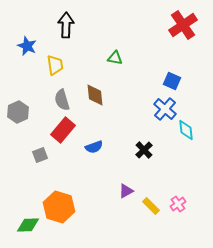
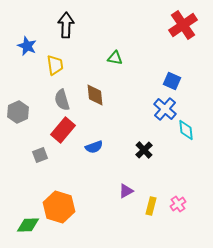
yellow rectangle: rotated 60 degrees clockwise
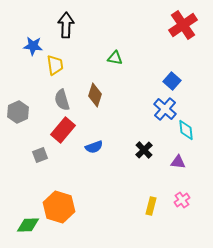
blue star: moved 6 px right; rotated 18 degrees counterclockwise
blue square: rotated 18 degrees clockwise
brown diamond: rotated 25 degrees clockwise
purple triangle: moved 52 px right, 29 px up; rotated 35 degrees clockwise
pink cross: moved 4 px right, 4 px up
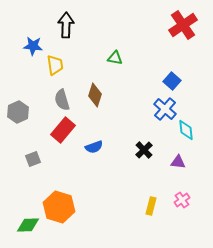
gray square: moved 7 px left, 4 px down
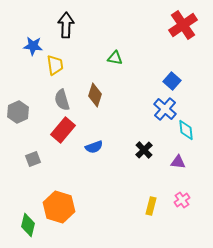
green diamond: rotated 75 degrees counterclockwise
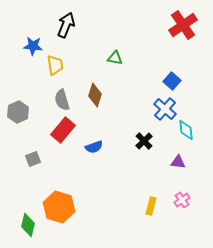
black arrow: rotated 20 degrees clockwise
black cross: moved 9 px up
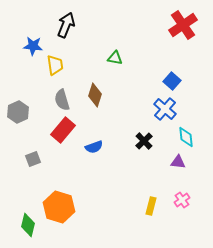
cyan diamond: moved 7 px down
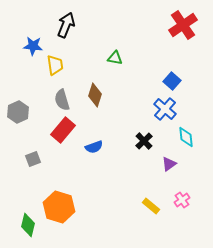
purple triangle: moved 9 px left, 2 px down; rotated 42 degrees counterclockwise
yellow rectangle: rotated 66 degrees counterclockwise
